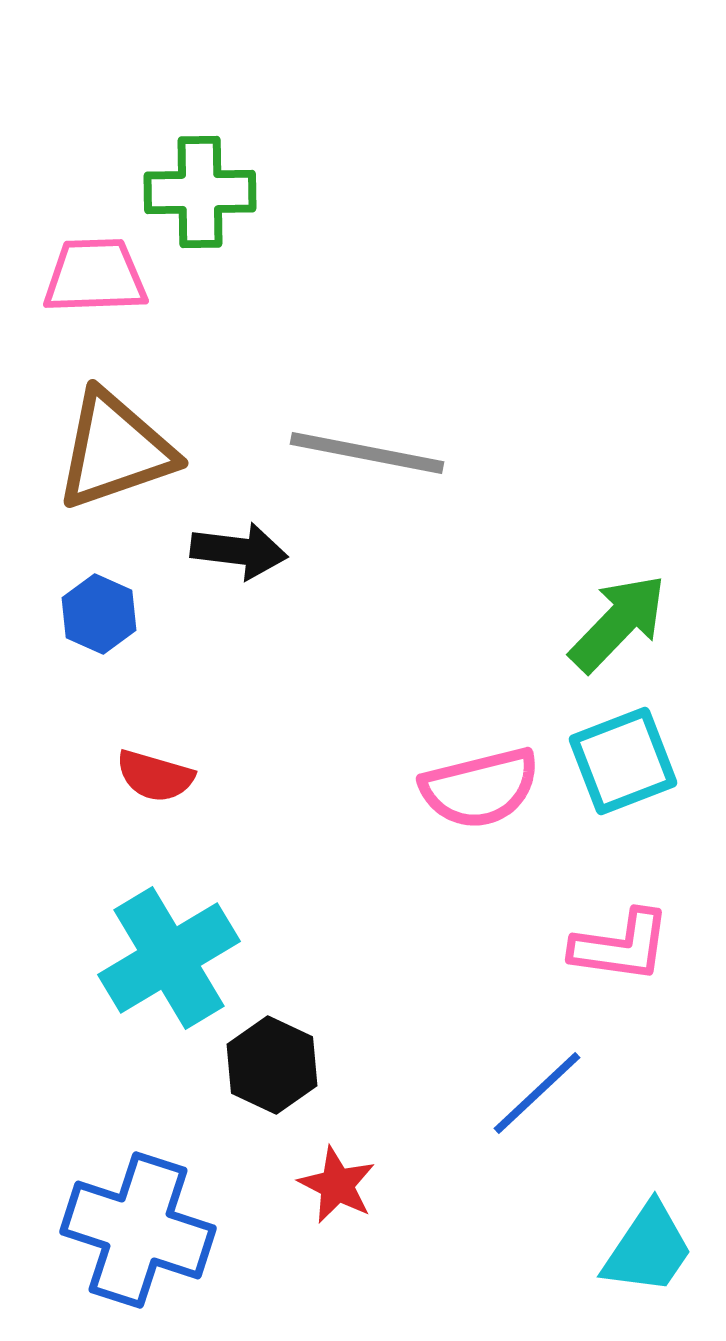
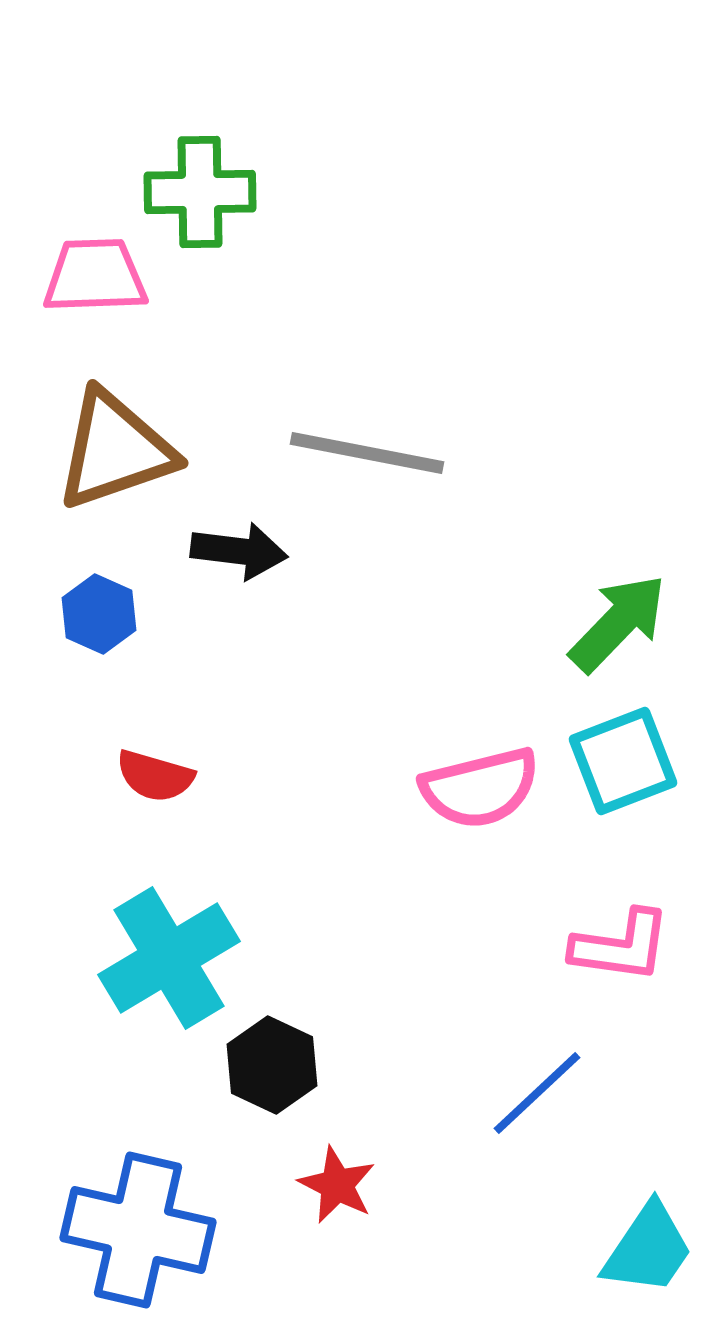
blue cross: rotated 5 degrees counterclockwise
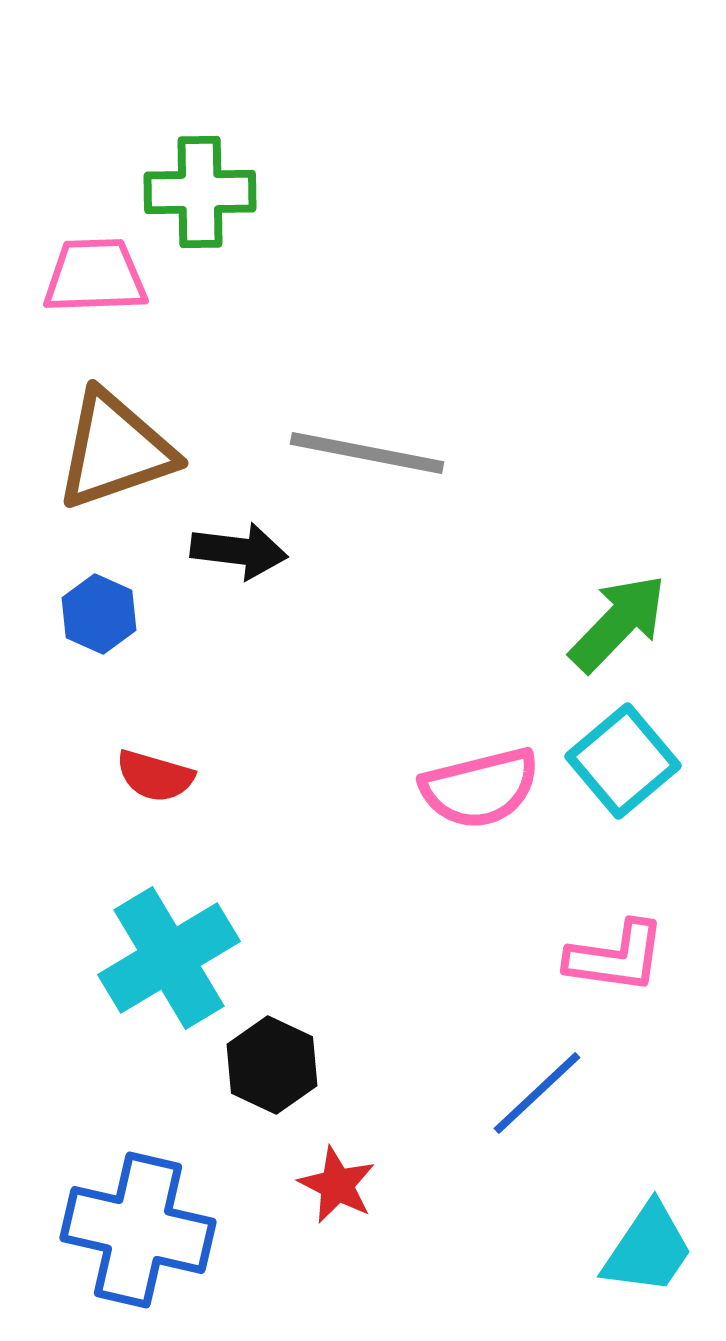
cyan square: rotated 19 degrees counterclockwise
pink L-shape: moved 5 px left, 11 px down
